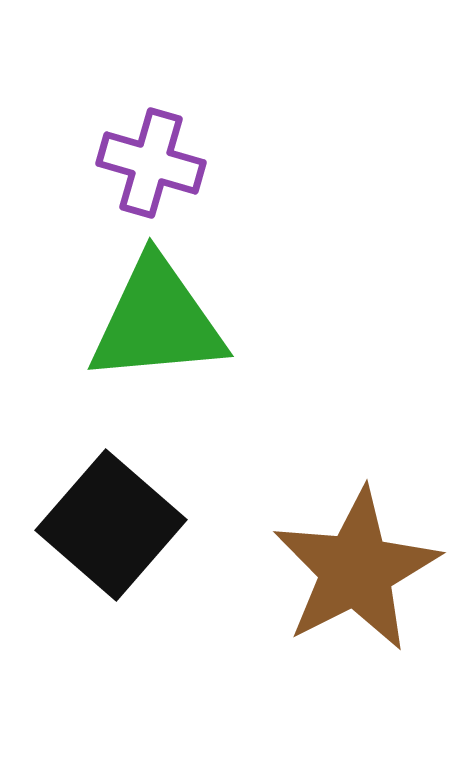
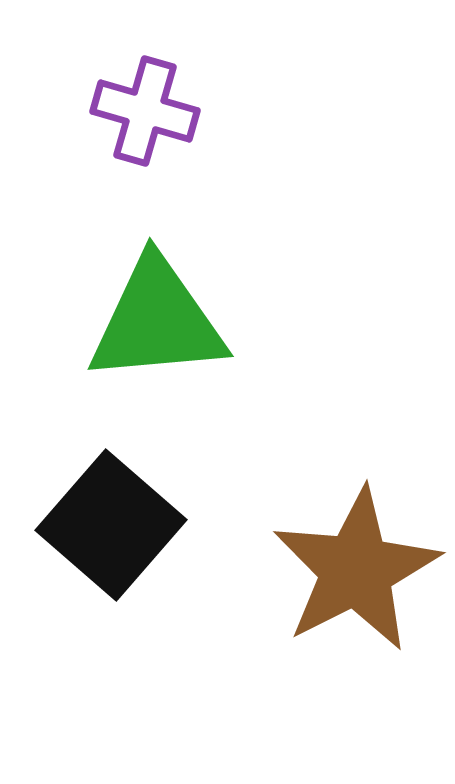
purple cross: moved 6 px left, 52 px up
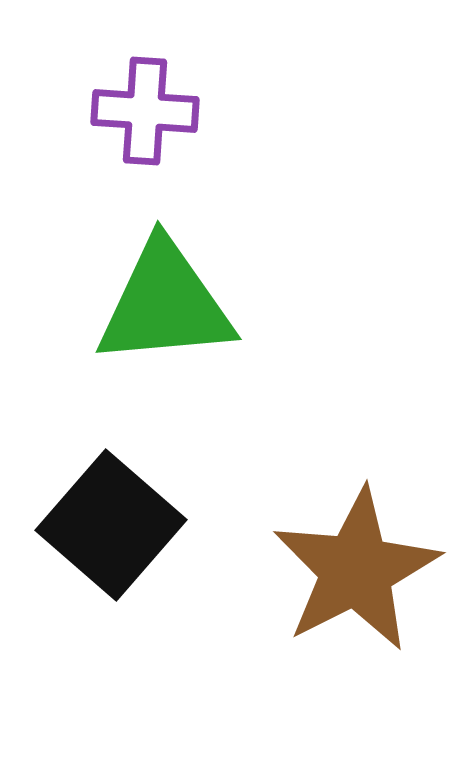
purple cross: rotated 12 degrees counterclockwise
green triangle: moved 8 px right, 17 px up
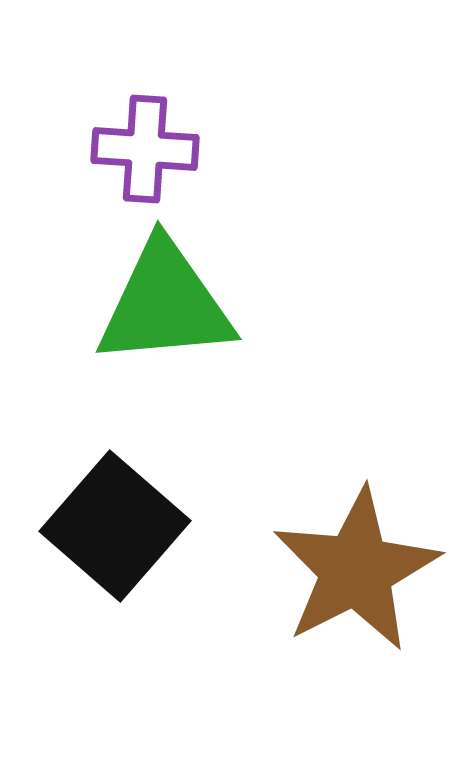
purple cross: moved 38 px down
black square: moved 4 px right, 1 px down
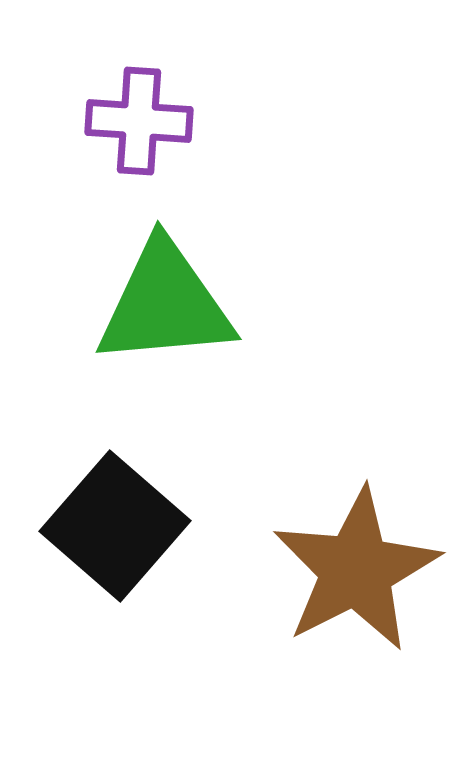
purple cross: moved 6 px left, 28 px up
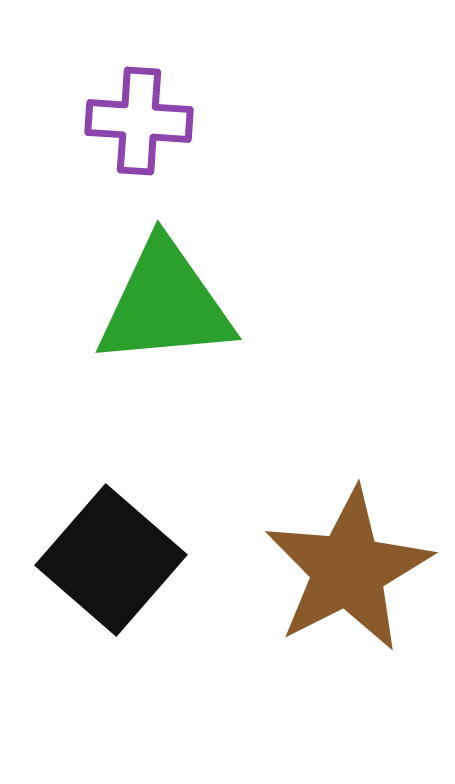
black square: moved 4 px left, 34 px down
brown star: moved 8 px left
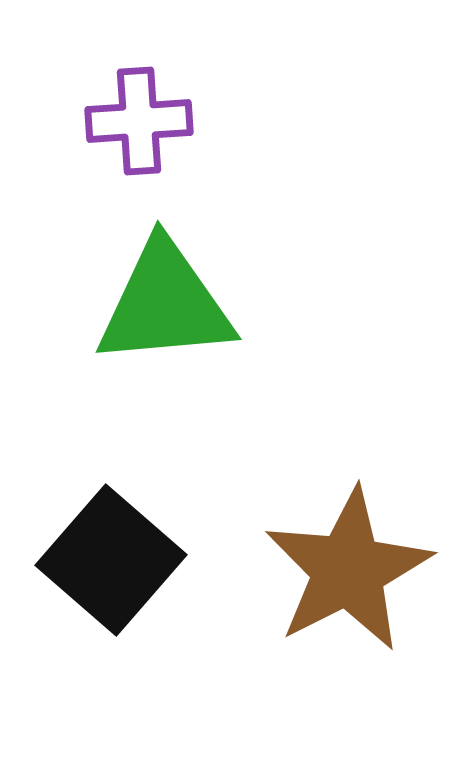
purple cross: rotated 8 degrees counterclockwise
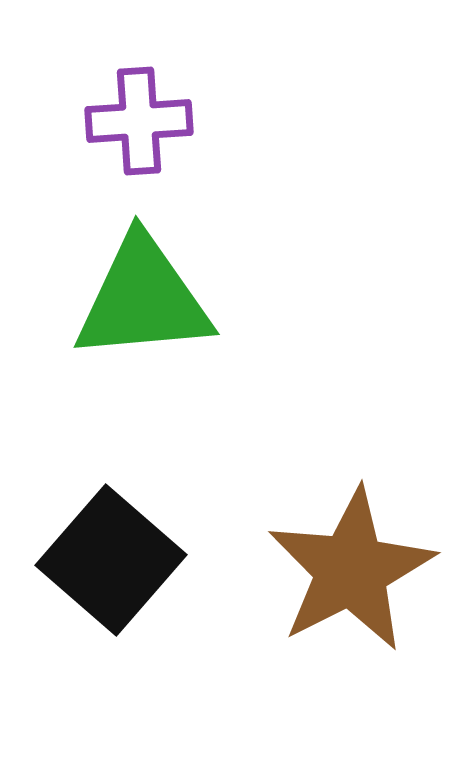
green triangle: moved 22 px left, 5 px up
brown star: moved 3 px right
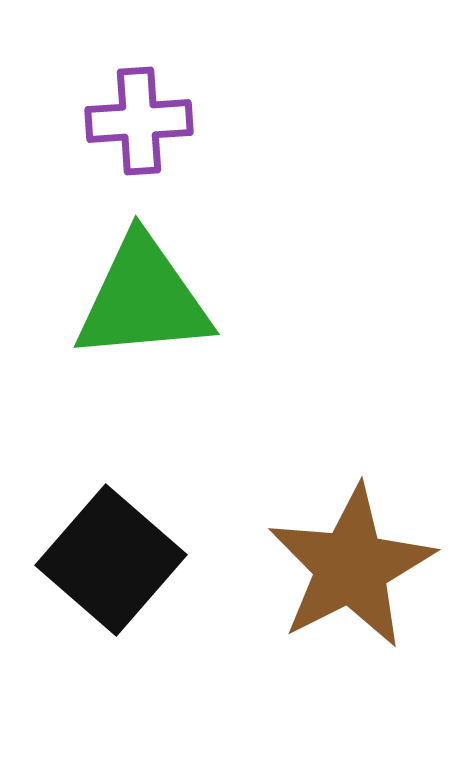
brown star: moved 3 px up
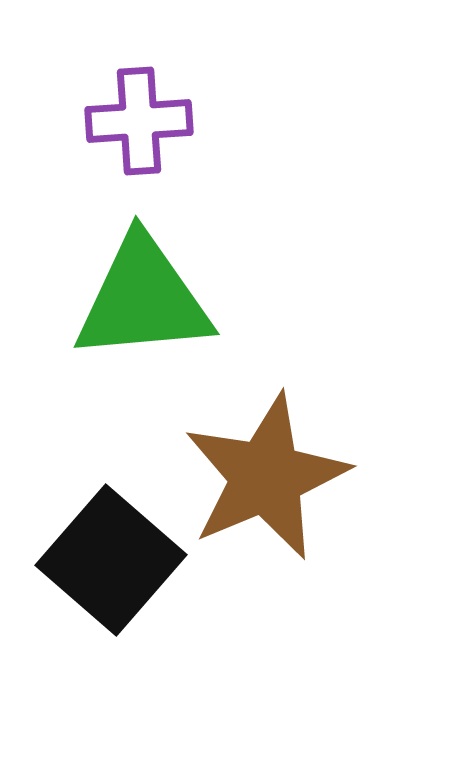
brown star: moved 85 px left, 90 px up; rotated 4 degrees clockwise
